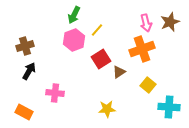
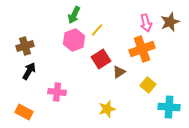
pink cross: moved 2 px right, 1 px up
yellow star: rotated 12 degrees counterclockwise
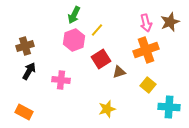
orange cross: moved 4 px right, 1 px down
brown triangle: rotated 16 degrees clockwise
pink cross: moved 4 px right, 12 px up
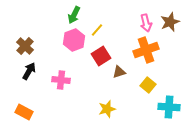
brown cross: rotated 30 degrees counterclockwise
red square: moved 3 px up
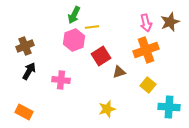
yellow line: moved 5 px left, 3 px up; rotated 40 degrees clockwise
brown cross: rotated 24 degrees clockwise
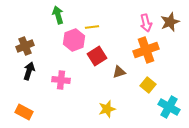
green arrow: moved 16 px left; rotated 138 degrees clockwise
red square: moved 4 px left
black arrow: rotated 12 degrees counterclockwise
cyan cross: rotated 25 degrees clockwise
